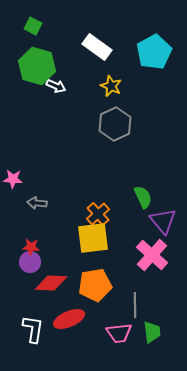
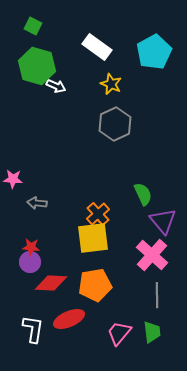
yellow star: moved 2 px up
green semicircle: moved 3 px up
gray line: moved 22 px right, 10 px up
pink trapezoid: rotated 136 degrees clockwise
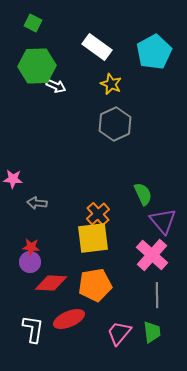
green square: moved 3 px up
green hexagon: rotated 18 degrees counterclockwise
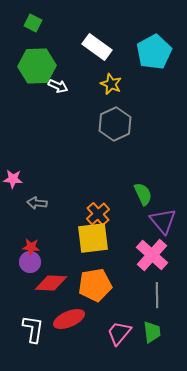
white arrow: moved 2 px right
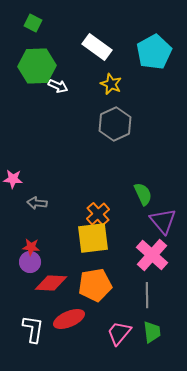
gray line: moved 10 px left
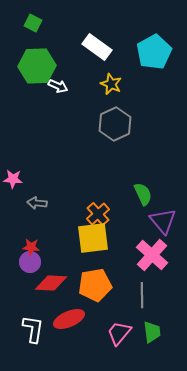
gray line: moved 5 px left
